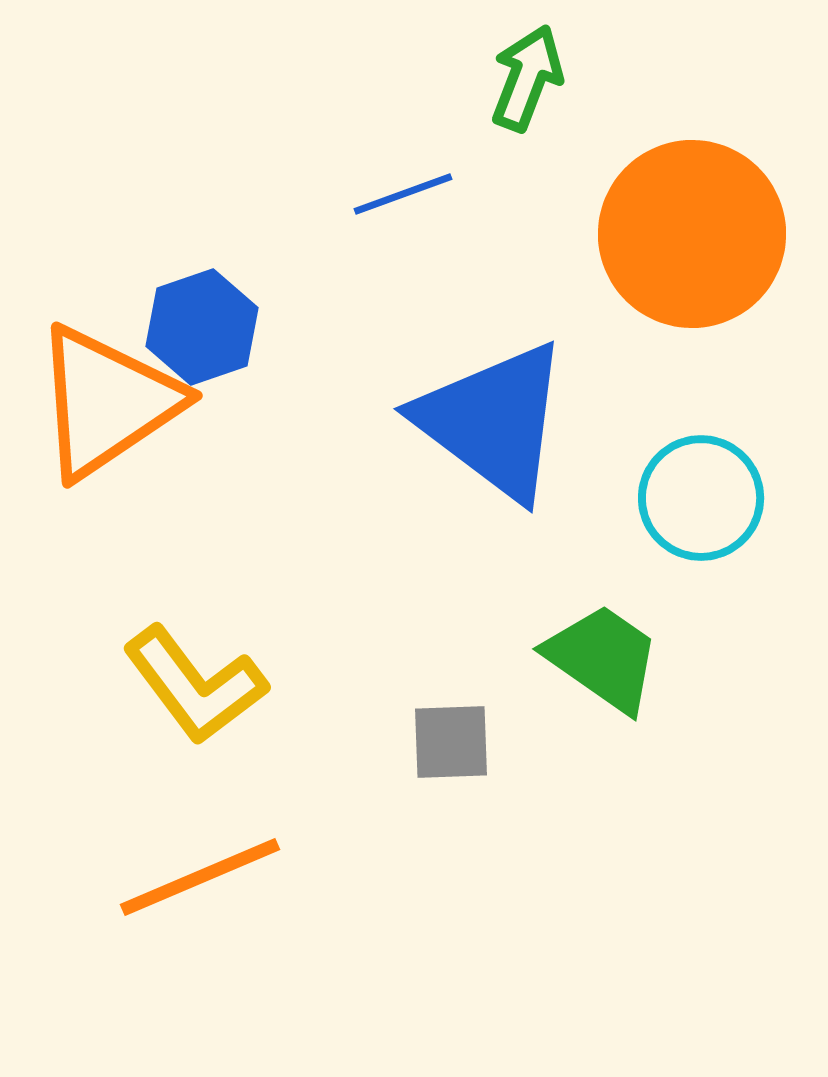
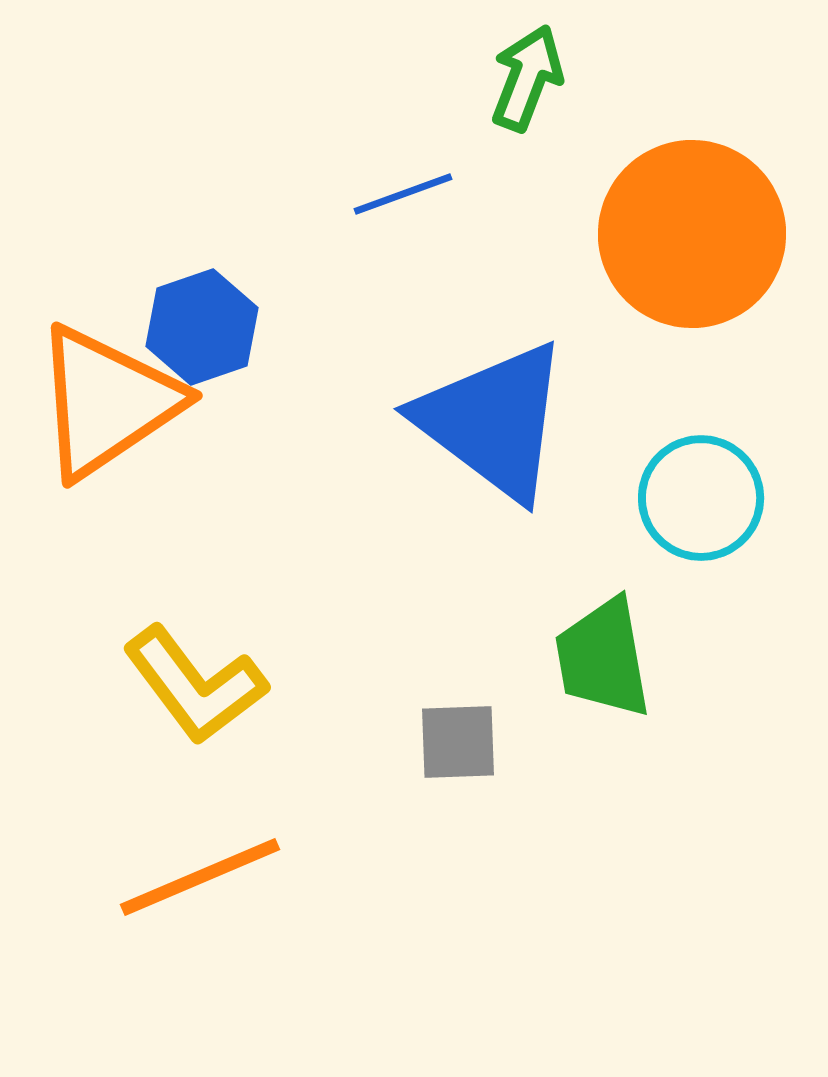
green trapezoid: rotated 135 degrees counterclockwise
gray square: moved 7 px right
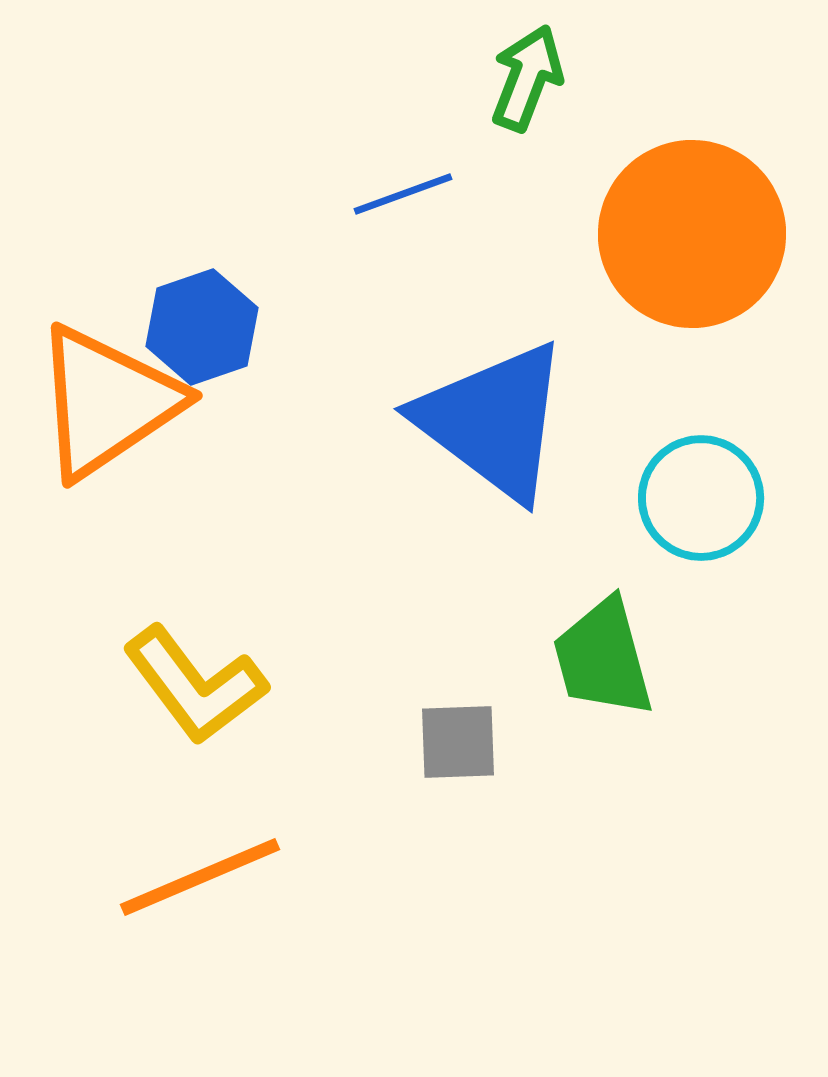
green trapezoid: rotated 5 degrees counterclockwise
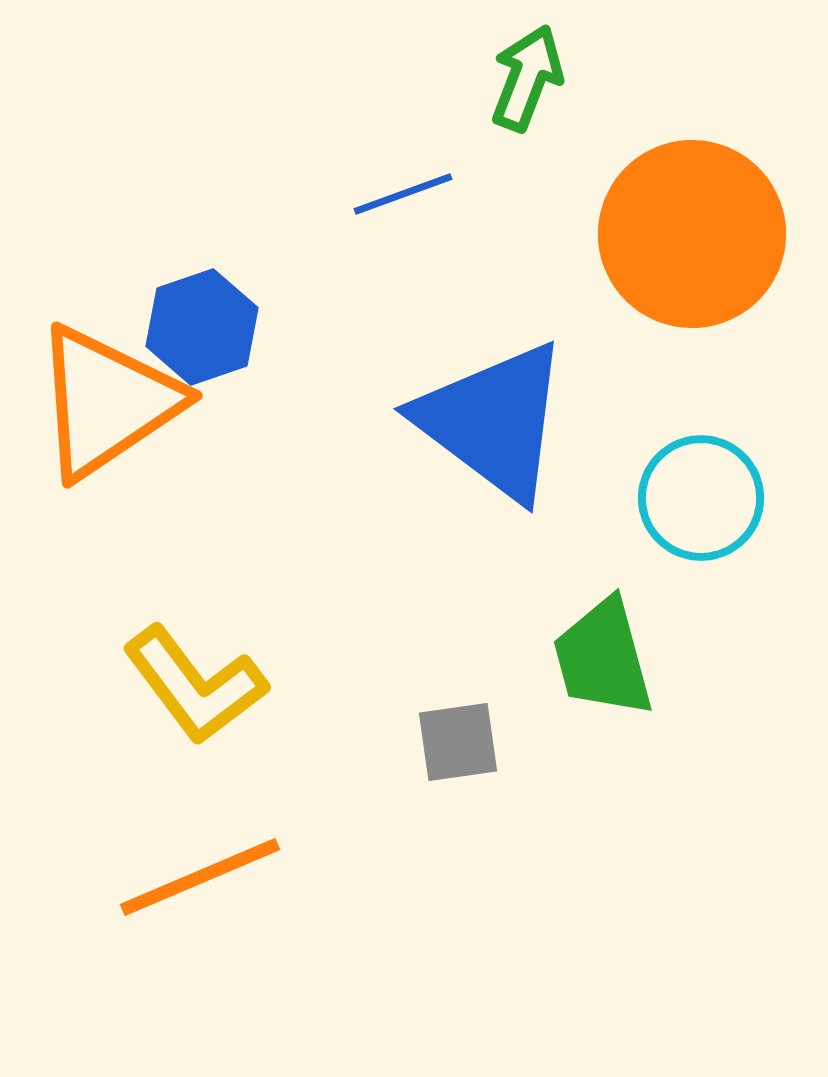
gray square: rotated 6 degrees counterclockwise
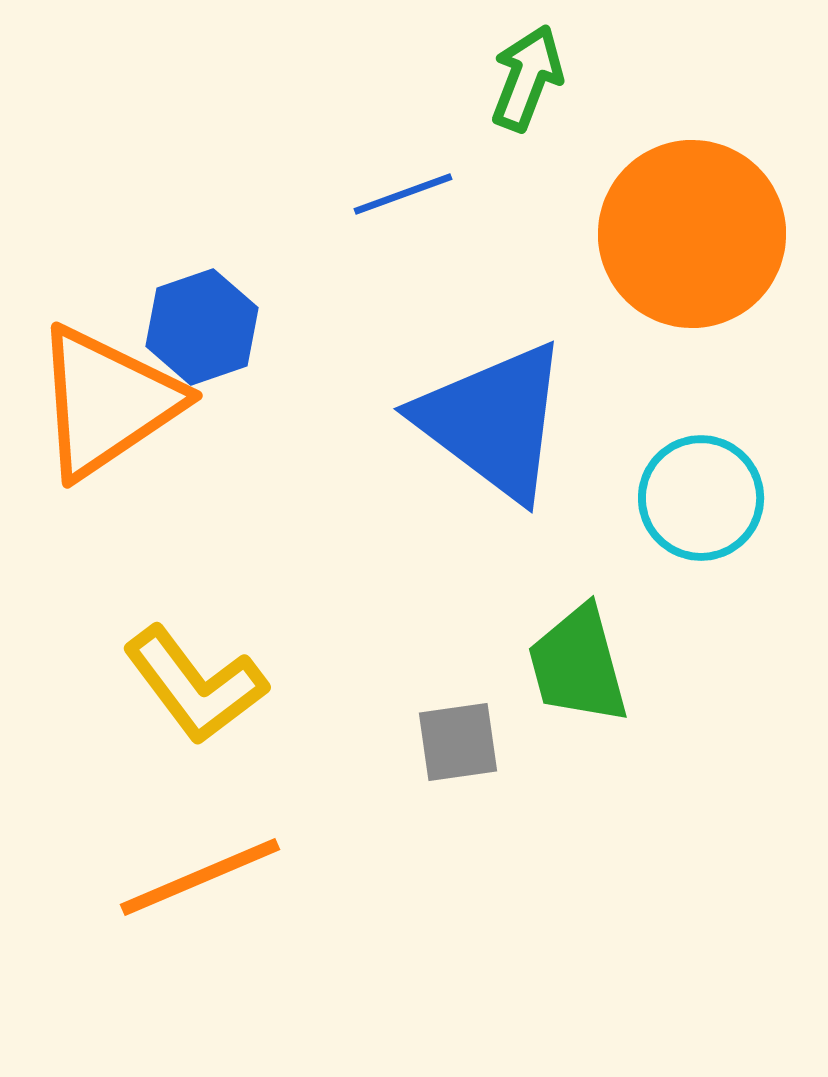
green trapezoid: moved 25 px left, 7 px down
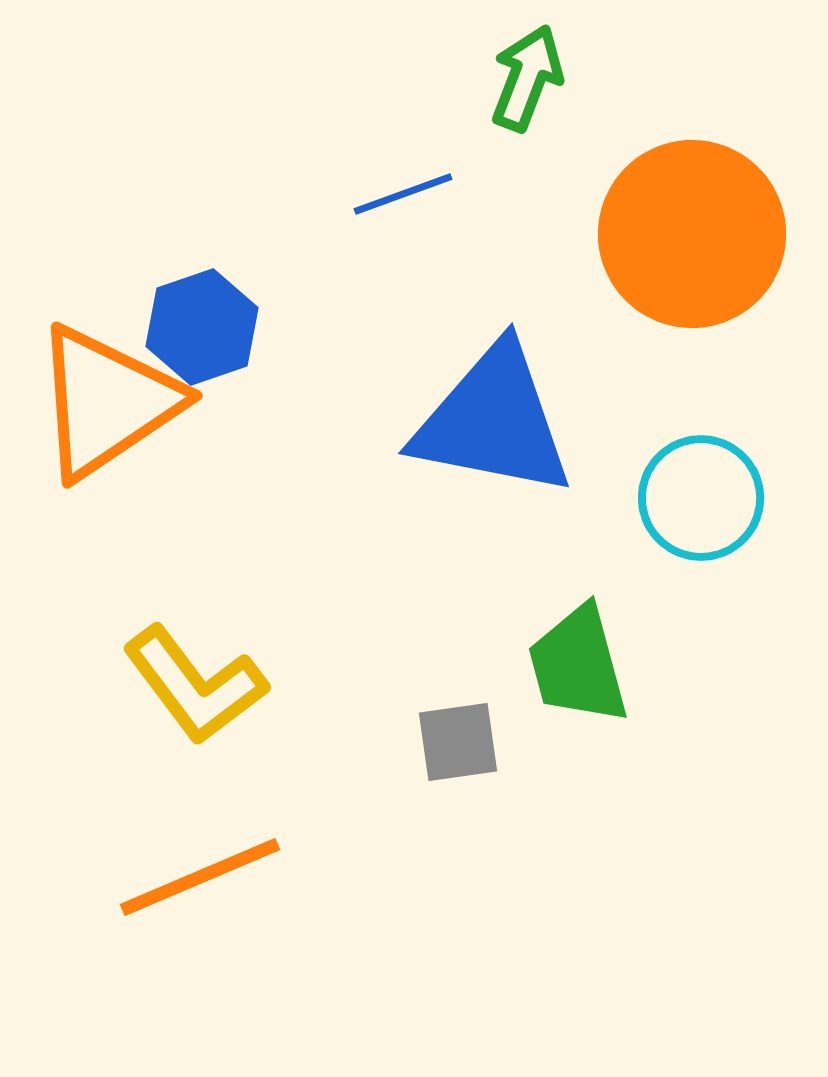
blue triangle: rotated 26 degrees counterclockwise
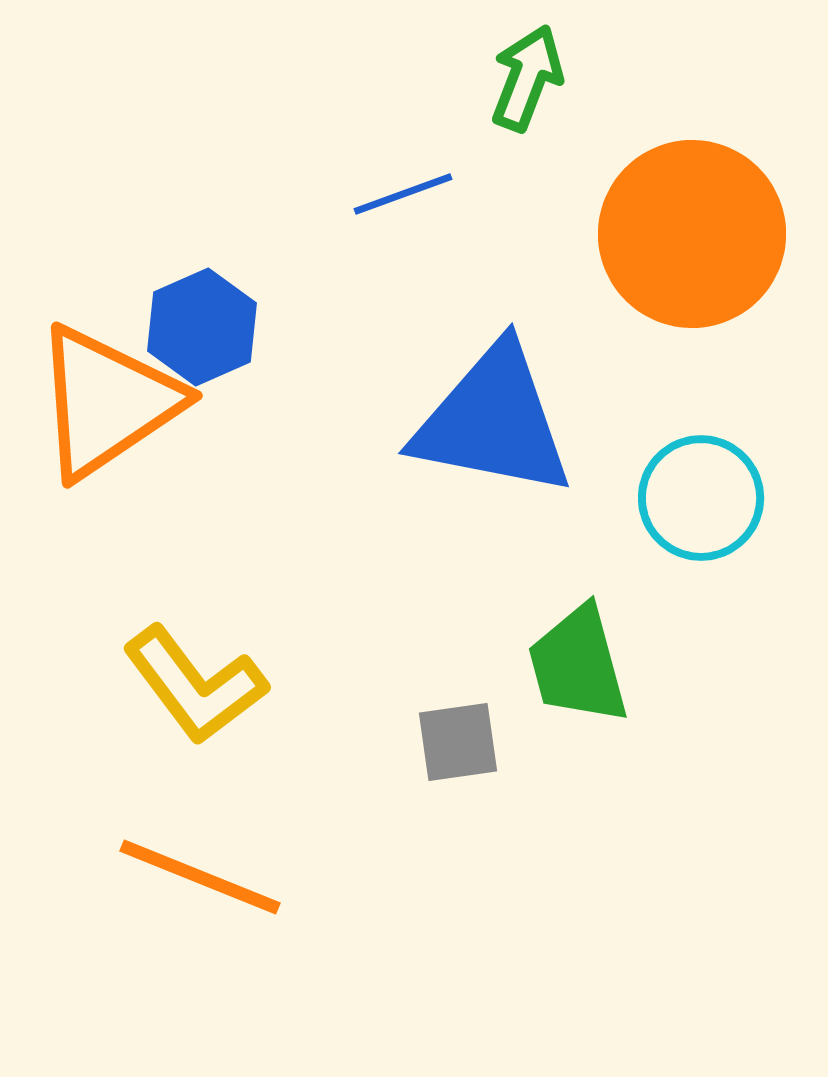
blue hexagon: rotated 5 degrees counterclockwise
orange line: rotated 45 degrees clockwise
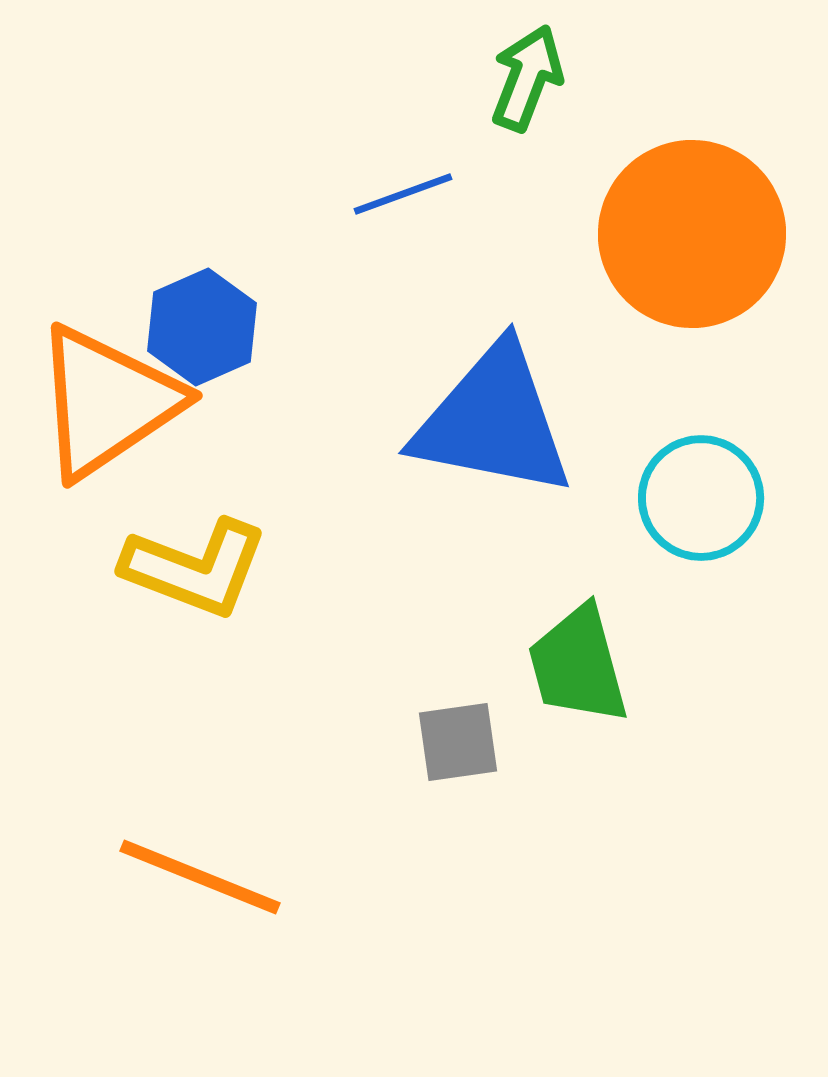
yellow L-shape: moved 117 px up; rotated 32 degrees counterclockwise
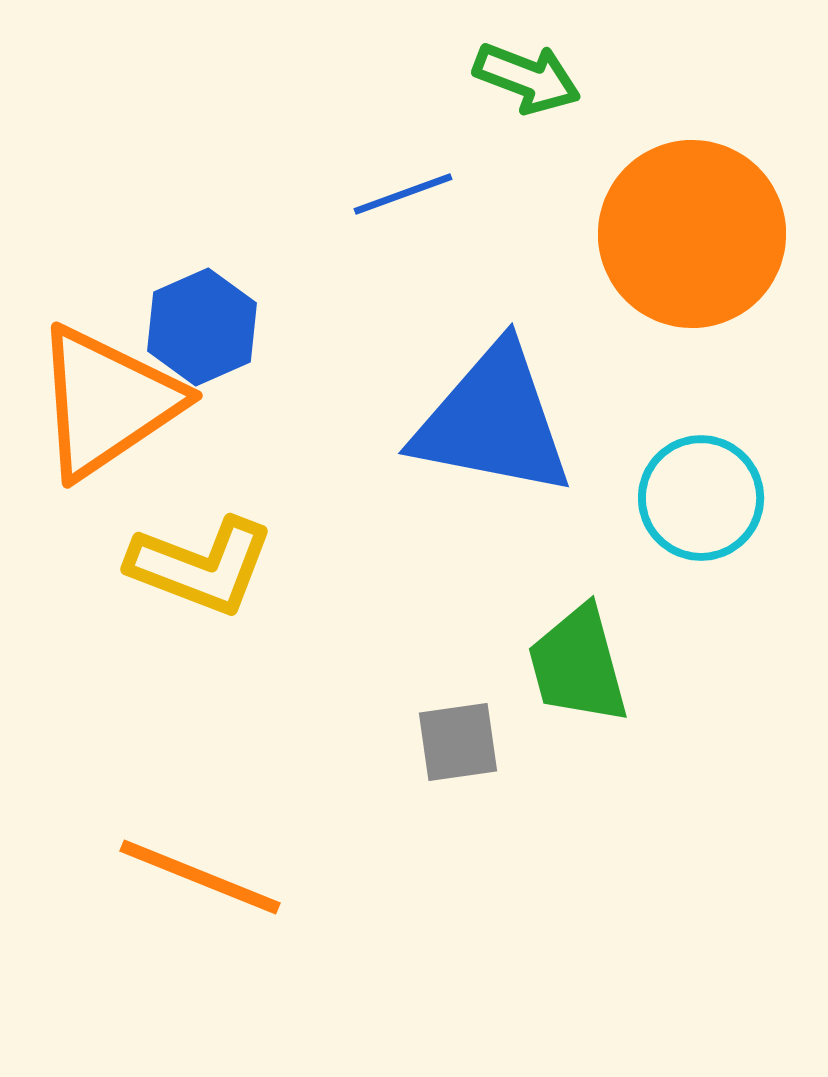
green arrow: rotated 90 degrees clockwise
yellow L-shape: moved 6 px right, 2 px up
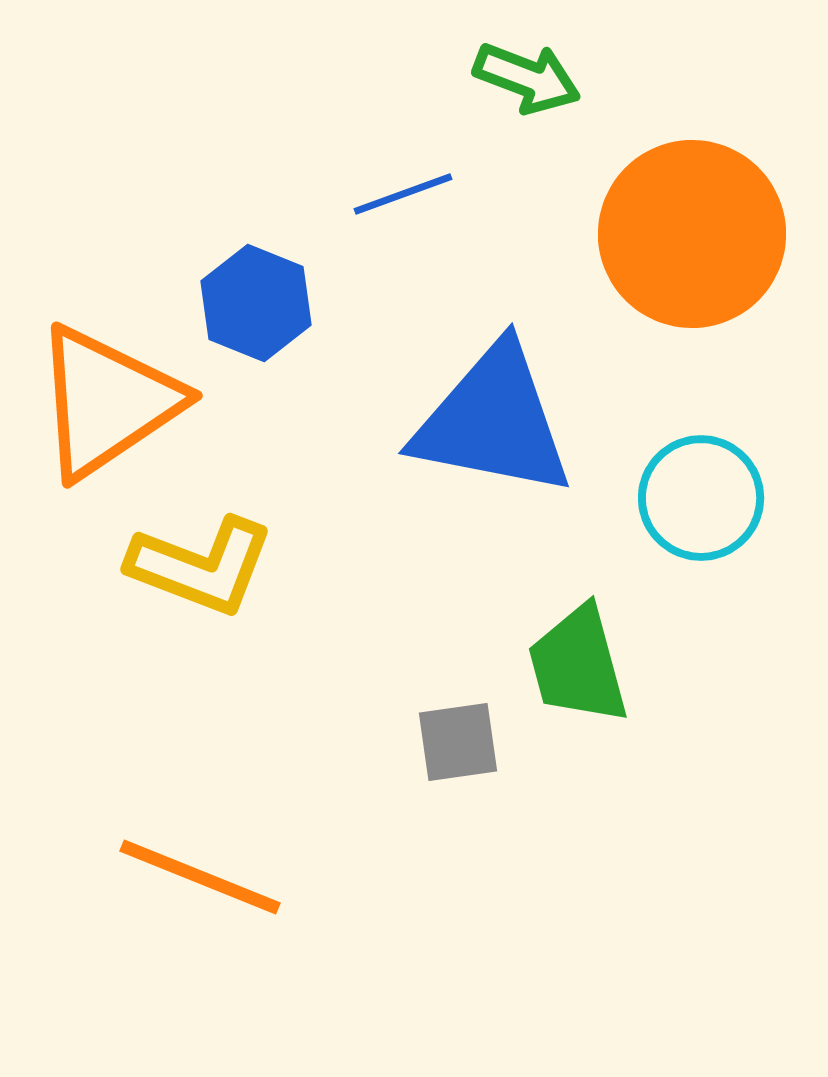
blue hexagon: moved 54 px right, 24 px up; rotated 14 degrees counterclockwise
